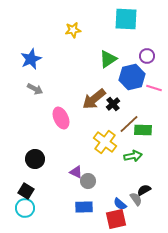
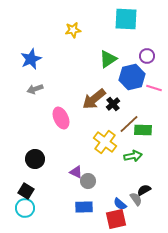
gray arrow: rotated 133 degrees clockwise
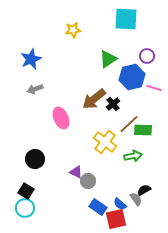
blue rectangle: moved 14 px right; rotated 36 degrees clockwise
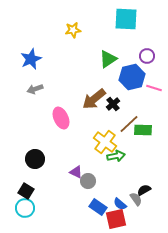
green arrow: moved 17 px left
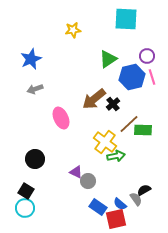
pink line: moved 2 px left, 11 px up; rotated 56 degrees clockwise
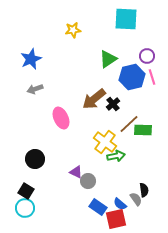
black semicircle: rotated 112 degrees clockwise
